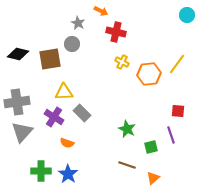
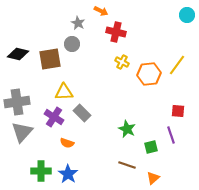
yellow line: moved 1 px down
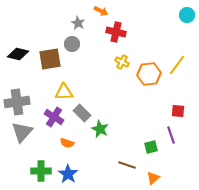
green star: moved 27 px left
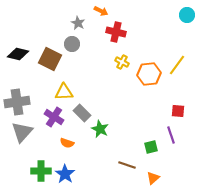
brown square: rotated 35 degrees clockwise
blue star: moved 3 px left
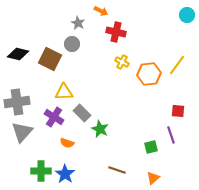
brown line: moved 10 px left, 5 px down
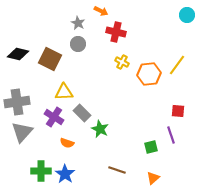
gray circle: moved 6 px right
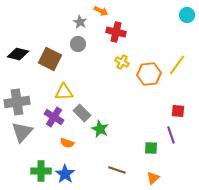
gray star: moved 2 px right, 1 px up
green square: moved 1 px down; rotated 16 degrees clockwise
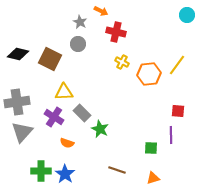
purple line: rotated 18 degrees clockwise
orange triangle: rotated 24 degrees clockwise
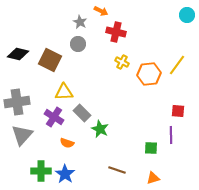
brown square: moved 1 px down
gray triangle: moved 3 px down
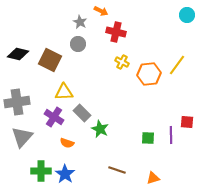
red square: moved 9 px right, 11 px down
gray triangle: moved 2 px down
green square: moved 3 px left, 10 px up
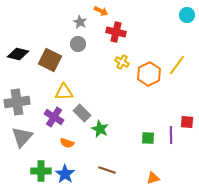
orange hexagon: rotated 20 degrees counterclockwise
brown line: moved 10 px left
